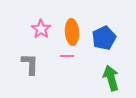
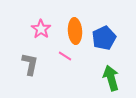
orange ellipse: moved 3 px right, 1 px up
pink line: moved 2 px left; rotated 32 degrees clockwise
gray L-shape: rotated 10 degrees clockwise
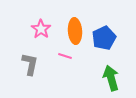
pink line: rotated 16 degrees counterclockwise
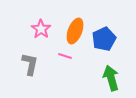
orange ellipse: rotated 25 degrees clockwise
blue pentagon: moved 1 px down
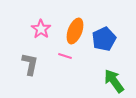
green arrow: moved 3 px right, 3 px down; rotated 20 degrees counterclockwise
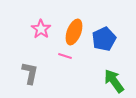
orange ellipse: moved 1 px left, 1 px down
gray L-shape: moved 9 px down
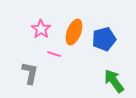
blue pentagon: rotated 10 degrees clockwise
pink line: moved 11 px left, 2 px up
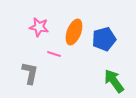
pink star: moved 2 px left, 2 px up; rotated 24 degrees counterclockwise
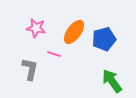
pink star: moved 3 px left, 1 px down
orange ellipse: rotated 15 degrees clockwise
gray L-shape: moved 4 px up
green arrow: moved 2 px left
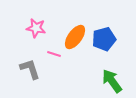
orange ellipse: moved 1 px right, 5 px down
gray L-shape: rotated 30 degrees counterclockwise
